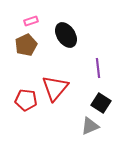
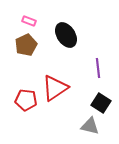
pink rectangle: moved 2 px left; rotated 40 degrees clockwise
red triangle: rotated 16 degrees clockwise
gray triangle: rotated 36 degrees clockwise
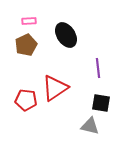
pink rectangle: rotated 24 degrees counterclockwise
black square: rotated 24 degrees counterclockwise
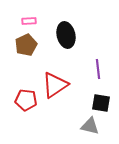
black ellipse: rotated 20 degrees clockwise
purple line: moved 1 px down
red triangle: moved 3 px up
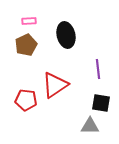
gray triangle: rotated 12 degrees counterclockwise
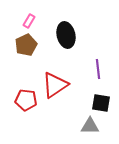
pink rectangle: rotated 56 degrees counterclockwise
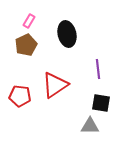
black ellipse: moved 1 px right, 1 px up
red pentagon: moved 6 px left, 4 px up
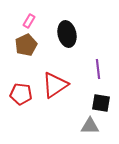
red pentagon: moved 1 px right, 2 px up
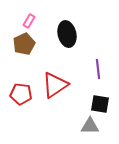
brown pentagon: moved 2 px left, 1 px up
black square: moved 1 px left, 1 px down
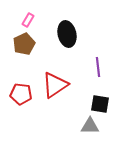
pink rectangle: moved 1 px left, 1 px up
purple line: moved 2 px up
